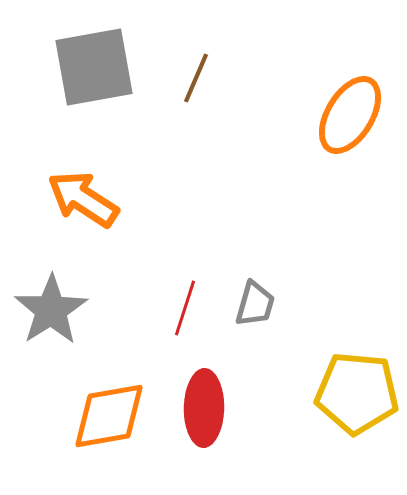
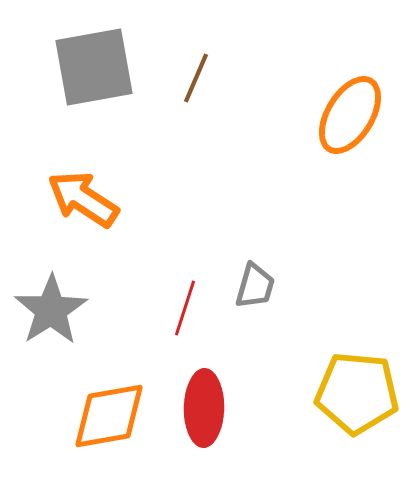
gray trapezoid: moved 18 px up
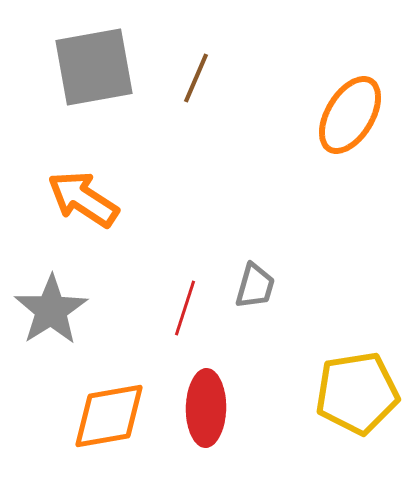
yellow pentagon: rotated 14 degrees counterclockwise
red ellipse: moved 2 px right
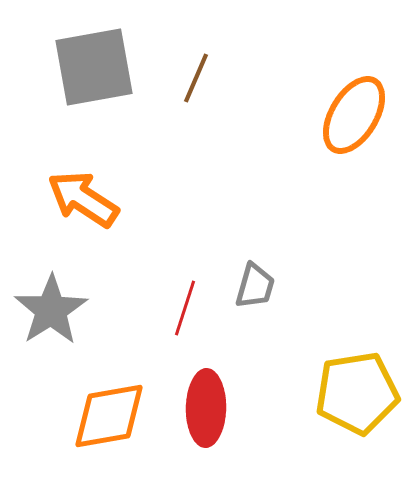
orange ellipse: moved 4 px right
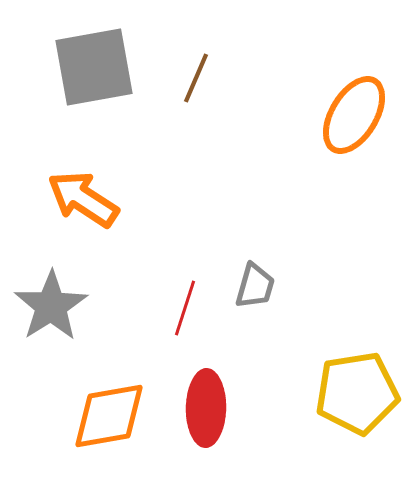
gray star: moved 4 px up
